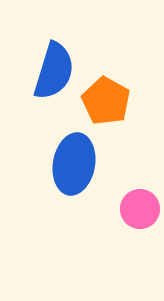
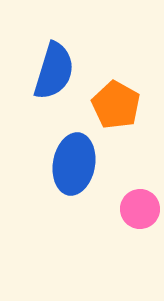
orange pentagon: moved 10 px right, 4 px down
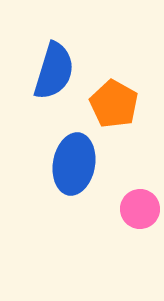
orange pentagon: moved 2 px left, 1 px up
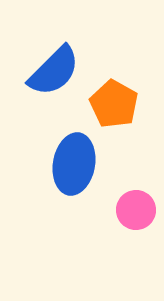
blue semicircle: rotated 28 degrees clockwise
pink circle: moved 4 px left, 1 px down
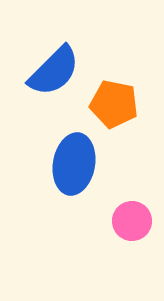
orange pentagon: rotated 18 degrees counterclockwise
pink circle: moved 4 px left, 11 px down
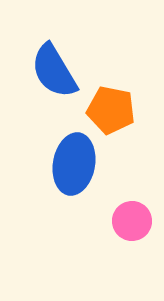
blue semicircle: rotated 104 degrees clockwise
orange pentagon: moved 3 px left, 6 px down
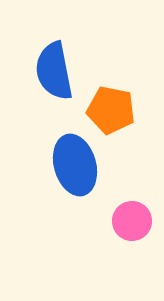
blue semicircle: rotated 20 degrees clockwise
blue ellipse: moved 1 px right, 1 px down; rotated 26 degrees counterclockwise
